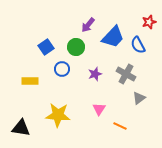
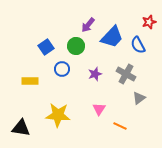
blue trapezoid: moved 1 px left
green circle: moved 1 px up
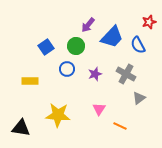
blue circle: moved 5 px right
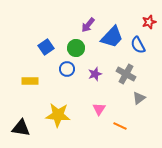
green circle: moved 2 px down
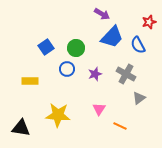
purple arrow: moved 14 px right, 11 px up; rotated 98 degrees counterclockwise
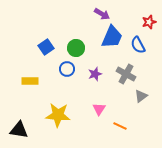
blue trapezoid: rotated 20 degrees counterclockwise
gray triangle: moved 2 px right, 2 px up
black triangle: moved 2 px left, 2 px down
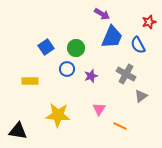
purple star: moved 4 px left, 2 px down
black triangle: moved 1 px left, 1 px down
